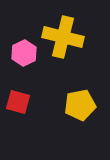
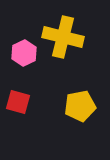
yellow pentagon: moved 1 px down
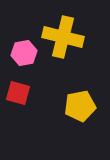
pink hexagon: rotated 15 degrees clockwise
red square: moved 9 px up
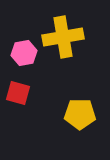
yellow cross: rotated 24 degrees counterclockwise
yellow pentagon: moved 8 px down; rotated 12 degrees clockwise
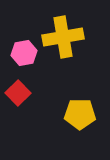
red square: rotated 30 degrees clockwise
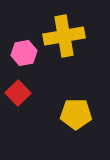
yellow cross: moved 1 px right, 1 px up
yellow pentagon: moved 4 px left
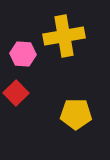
pink hexagon: moved 1 px left, 1 px down; rotated 15 degrees clockwise
red square: moved 2 px left
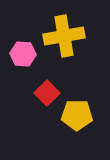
red square: moved 31 px right
yellow pentagon: moved 1 px right, 1 px down
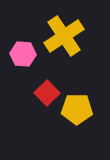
yellow cross: rotated 24 degrees counterclockwise
yellow pentagon: moved 6 px up
